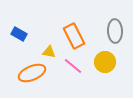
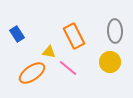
blue rectangle: moved 2 px left; rotated 28 degrees clockwise
yellow circle: moved 5 px right
pink line: moved 5 px left, 2 px down
orange ellipse: rotated 12 degrees counterclockwise
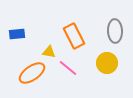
blue rectangle: rotated 63 degrees counterclockwise
yellow circle: moved 3 px left, 1 px down
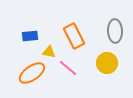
blue rectangle: moved 13 px right, 2 px down
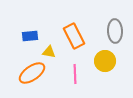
yellow circle: moved 2 px left, 2 px up
pink line: moved 7 px right, 6 px down; rotated 48 degrees clockwise
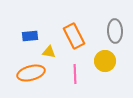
orange ellipse: moved 1 px left; rotated 20 degrees clockwise
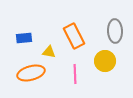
blue rectangle: moved 6 px left, 2 px down
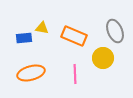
gray ellipse: rotated 20 degrees counterclockwise
orange rectangle: rotated 40 degrees counterclockwise
yellow triangle: moved 7 px left, 24 px up
yellow circle: moved 2 px left, 3 px up
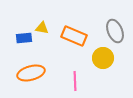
pink line: moved 7 px down
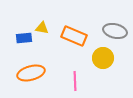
gray ellipse: rotated 55 degrees counterclockwise
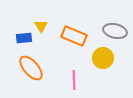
yellow triangle: moved 1 px left, 2 px up; rotated 48 degrees clockwise
orange ellipse: moved 5 px up; rotated 64 degrees clockwise
pink line: moved 1 px left, 1 px up
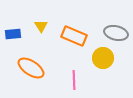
gray ellipse: moved 1 px right, 2 px down
blue rectangle: moved 11 px left, 4 px up
orange ellipse: rotated 16 degrees counterclockwise
